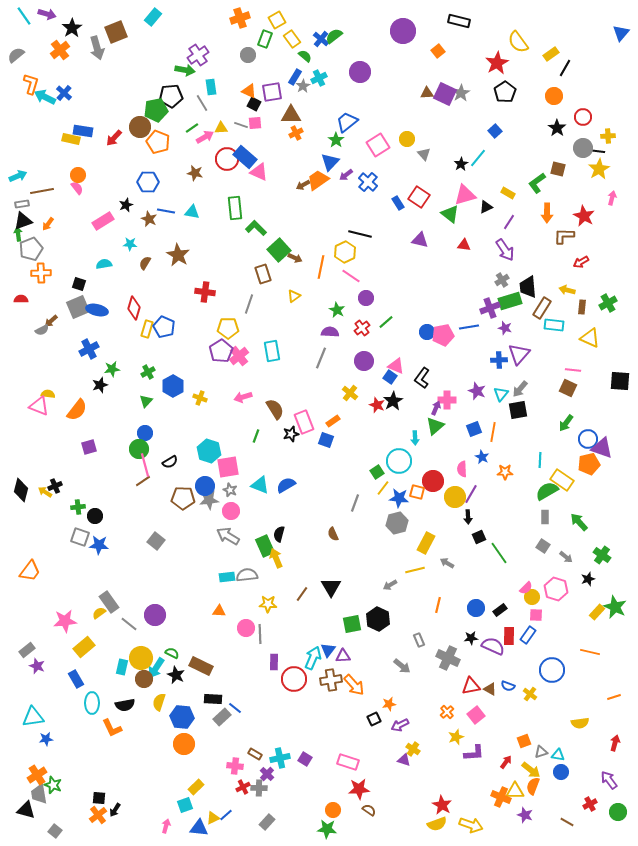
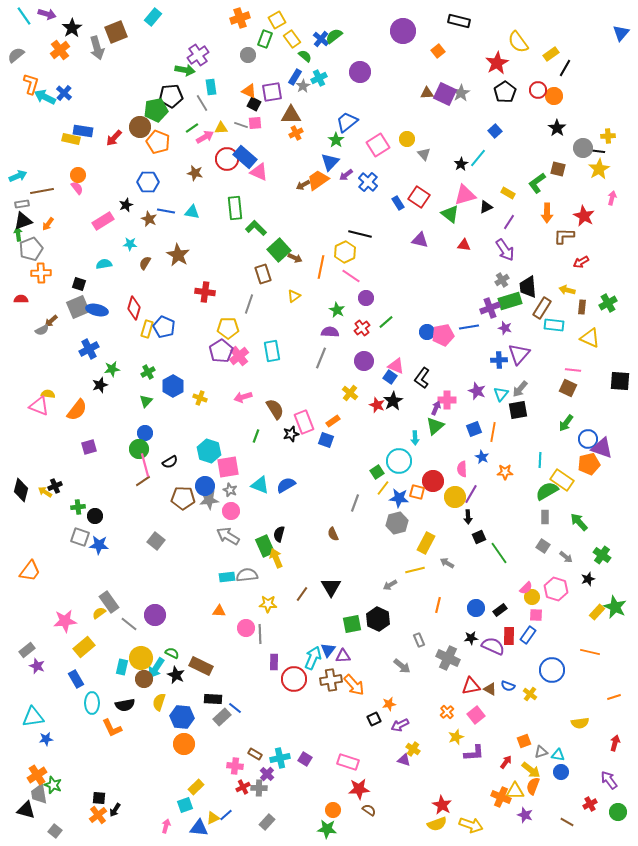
red circle at (583, 117): moved 45 px left, 27 px up
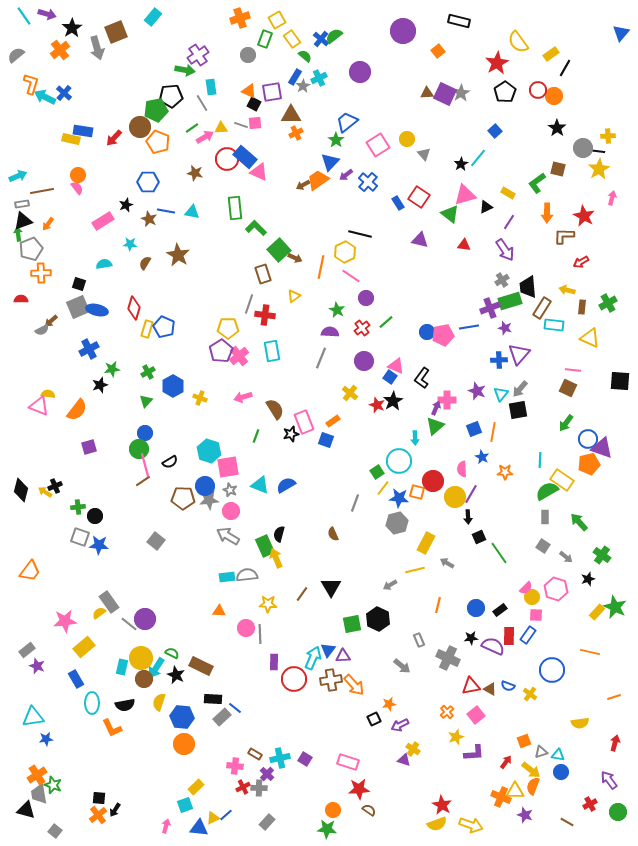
red cross at (205, 292): moved 60 px right, 23 px down
purple circle at (155, 615): moved 10 px left, 4 px down
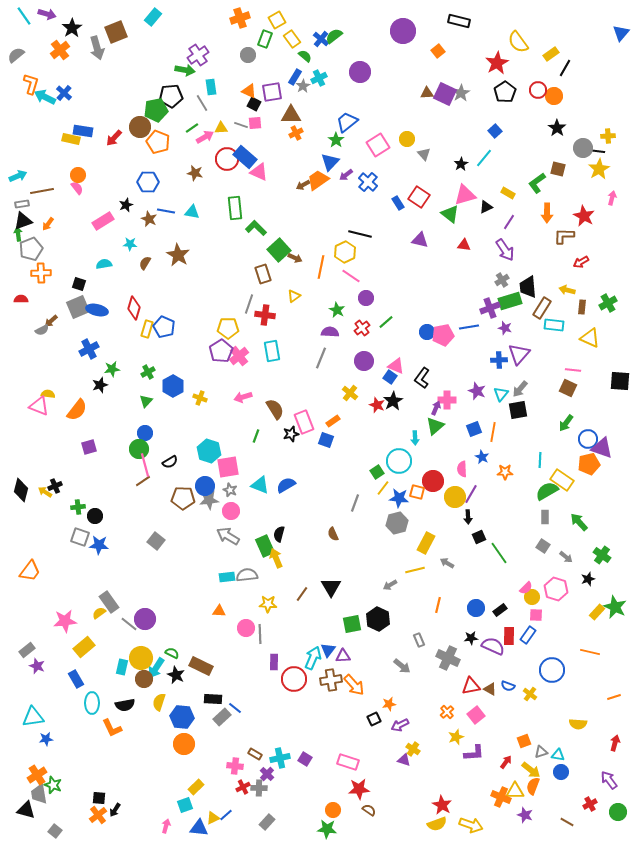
cyan line at (478, 158): moved 6 px right
yellow semicircle at (580, 723): moved 2 px left, 1 px down; rotated 12 degrees clockwise
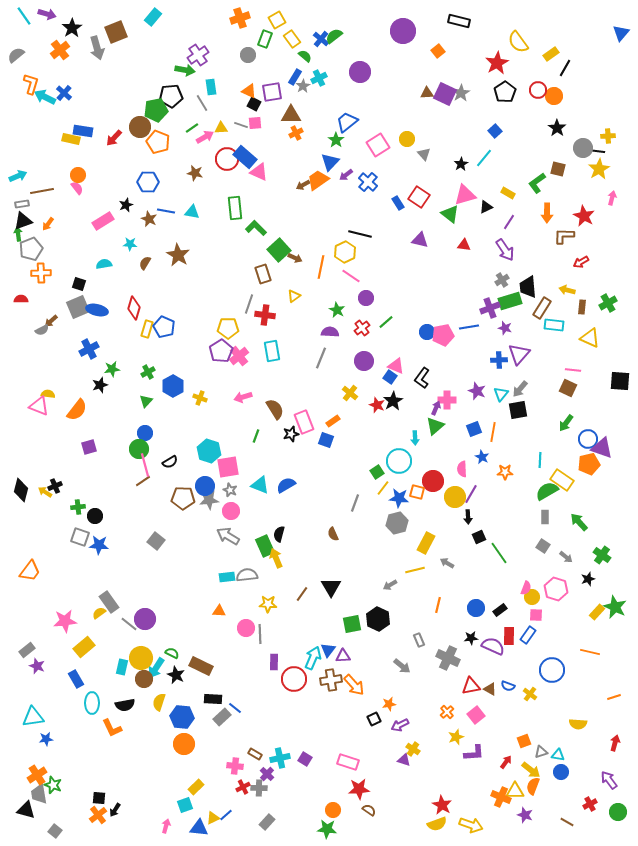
pink semicircle at (526, 588): rotated 24 degrees counterclockwise
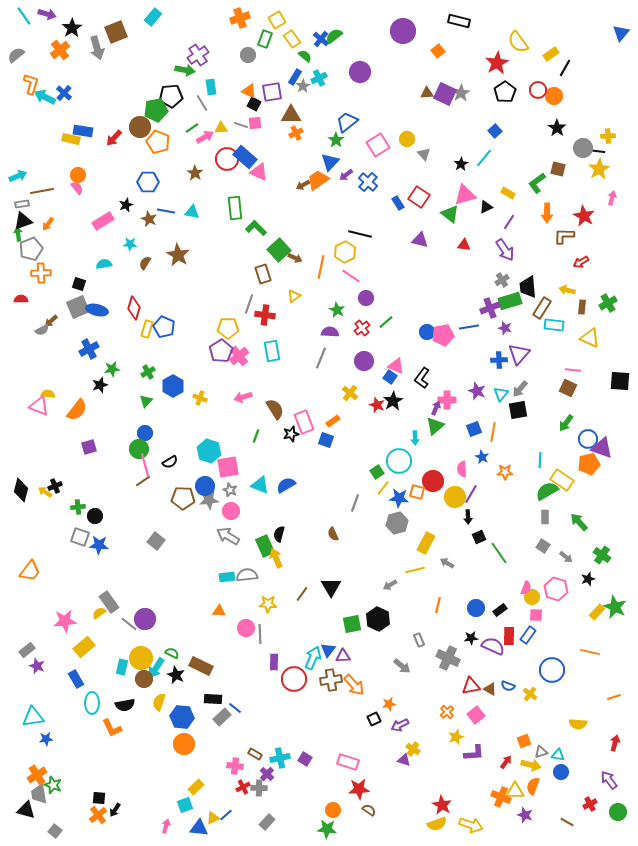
brown star at (195, 173): rotated 21 degrees clockwise
yellow arrow at (531, 770): moved 5 px up; rotated 24 degrees counterclockwise
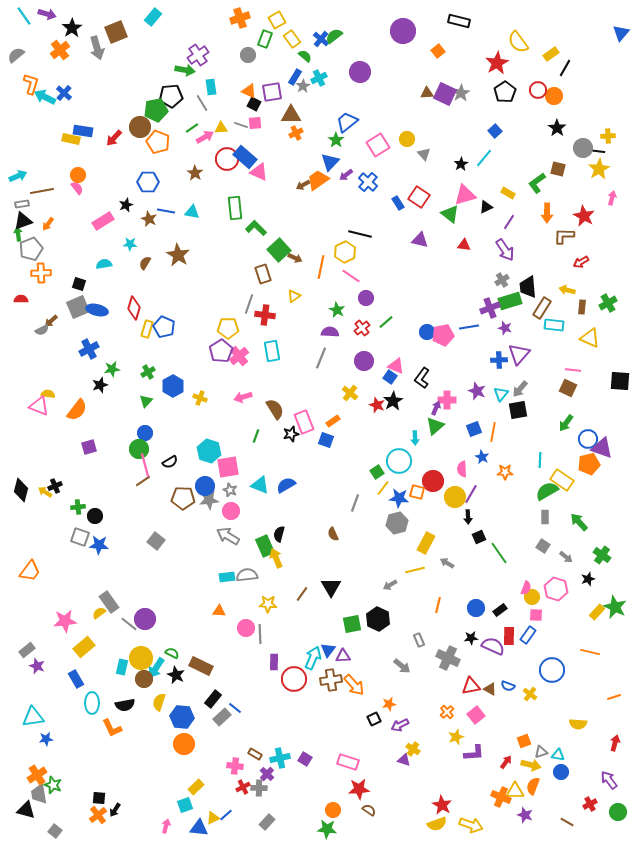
black rectangle at (213, 699): rotated 54 degrees counterclockwise
